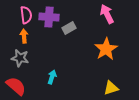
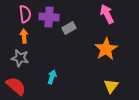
pink semicircle: moved 1 px left, 1 px up
yellow triangle: moved 2 px up; rotated 35 degrees counterclockwise
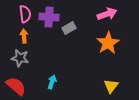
pink arrow: rotated 96 degrees clockwise
orange star: moved 2 px right, 6 px up
cyan arrow: moved 5 px down
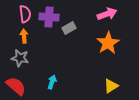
yellow triangle: rotated 21 degrees clockwise
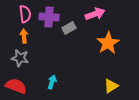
pink arrow: moved 12 px left
red semicircle: rotated 20 degrees counterclockwise
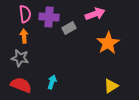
red semicircle: moved 5 px right, 1 px up
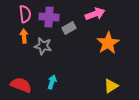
gray star: moved 23 px right, 12 px up
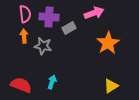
pink arrow: moved 1 px left, 1 px up
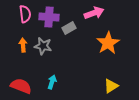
orange arrow: moved 1 px left, 9 px down
red semicircle: moved 1 px down
